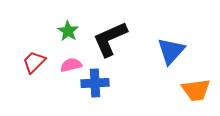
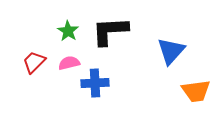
black L-shape: moved 8 px up; rotated 21 degrees clockwise
pink semicircle: moved 2 px left, 2 px up
orange trapezoid: moved 1 px down
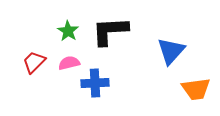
orange trapezoid: moved 2 px up
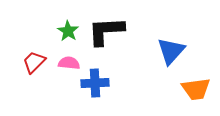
black L-shape: moved 4 px left
pink semicircle: rotated 20 degrees clockwise
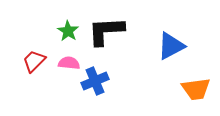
blue triangle: moved 5 px up; rotated 20 degrees clockwise
red trapezoid: moved 1 px up
blue cross: moved 2 px up; rotated 20 degrees counterclockwise
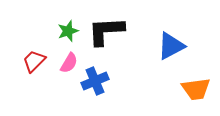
green star: rotated 20 degrees clockwise
pink semicircle: rotated 115 degrees clockwise
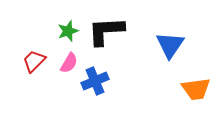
blue triangle: moved 1 px left, 1 px up; rotated 28 degrees counterclockwise
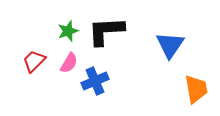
orange trapezoid: rotated 92 degrees counterclockwise
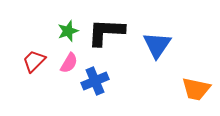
black L-shape: moved 1 px down; rotated 6 degrees clockwise
blue triangle: moved 13 px left
orange trapezoid: rotated 112 degrees clockwise
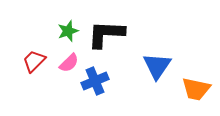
black L-shape: moved 2 px down
blue triangle: moved 21 px down
pink semicircle: rotated 15 degrees clockwise
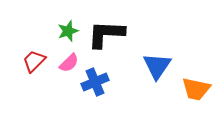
blue cross: moved 1 px down
